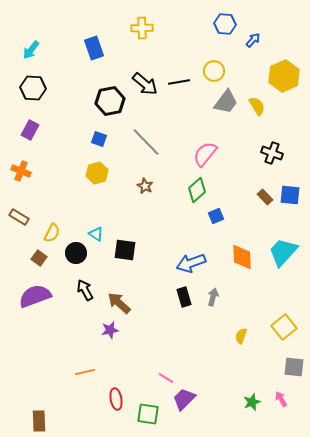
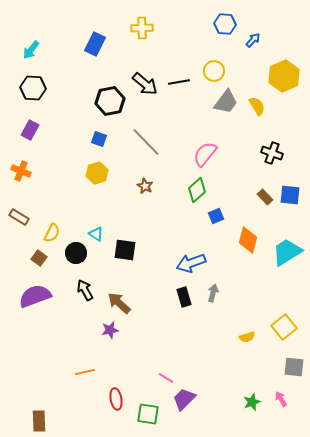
blue rectangle at (94, 48): moved 1 px right, 4 px up; rotated 45 degrees clockwise
cyan trapezoid at (283, 252): moved 4 px right; rotated 16 degrees clockwise
orange diamond at (242, 257): moved 6 px right, 17 px up; rotated 16 degrees clockwise
gray arrow at (213, 297): moved 4 px up
yellow semicircle at (241, 336): moved 6 px right, 1 px down; rotated 126 degrees counterclockwise
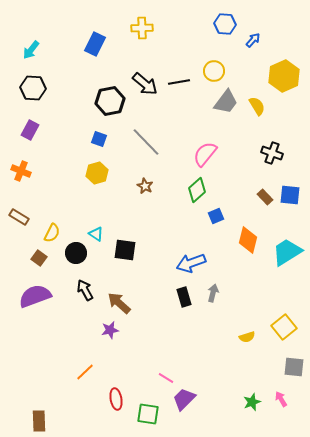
orange line at (85, 372): rotated 30 degrees counterclockwise
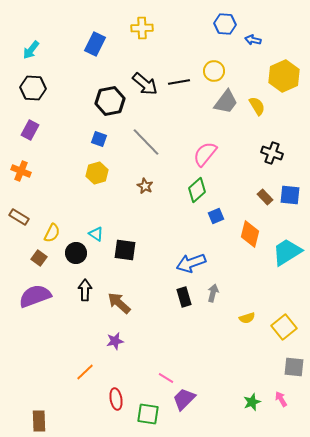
blue arrow at (253, 40): rotated 119 degrees counterclockwise
orange diamond at (248, 240): moved 2 px right, 6 px up
black arrow at (85, 290): rotated 30 degrees clockwise
purple star at (110, 330): moved 5 px right, 11 px down
yellow semicircle at (247, 337): moved 19 px up
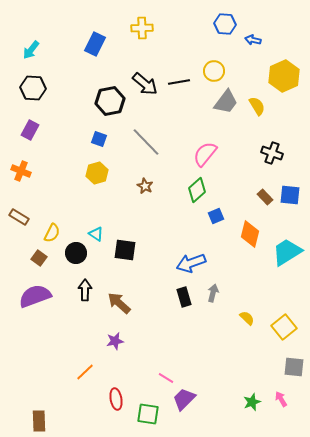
yellow semicircle at (247, 318): rotated 119 degrees counterclockwise
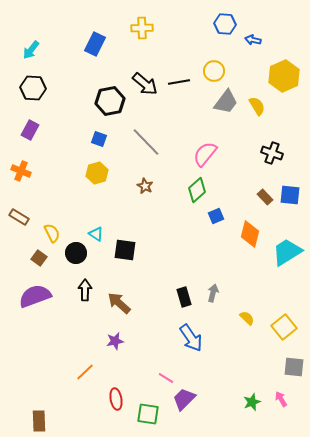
yellow semicircle at (52, 233): rotated 54 degrees counterclockwise
blue arrow at (191, 263): moved 75 px down; rotated 104 degrees counterclockwise
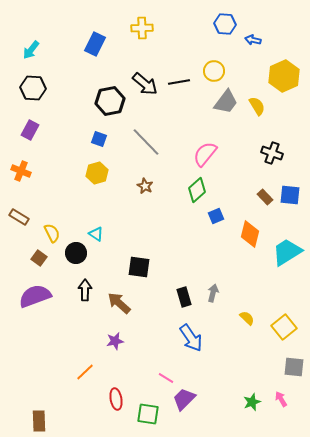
black square at (125, 250): moved 14 px right, 17 px down
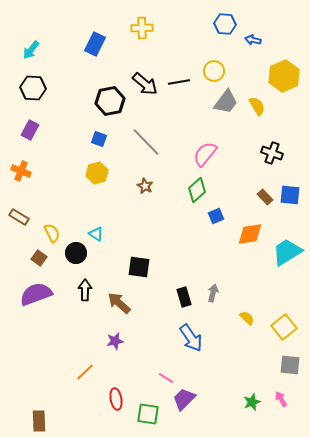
orange diamond at (250, 234): rotated 68 degrees clockwise
purple semicircle at (35, 296): moved 1 px right, 2 px up
gray square at (294, 367): moved 4 px left, 2 px up
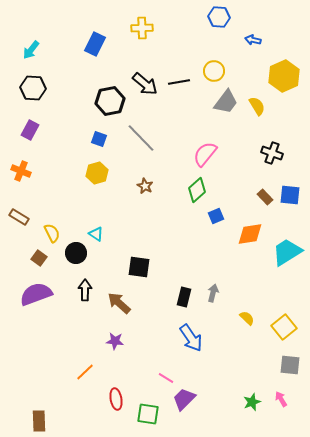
blue hexagon at (225, 24): moved 6 px left, 7 px up
gray line at (146, 142): moved 5 px left, 4 px up
black rectangle at (184, 297): rotated 30 degrees clockwise
purple star at (115, 341): rotated 18 degrees clockwise
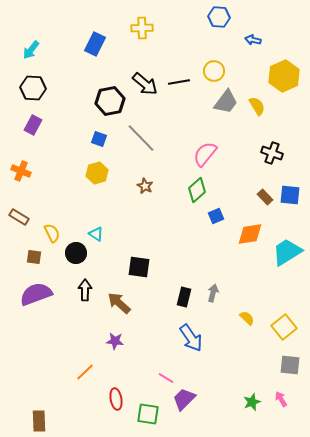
purple rectangle at (30, 130): moved 3 px right, 5 px up
brown square at (39, 258): moved 5 px left, 1 px up; rotated 28 degrees counterclockwise
